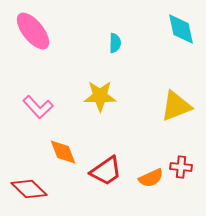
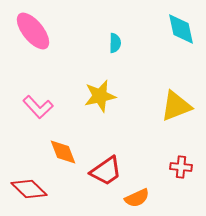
yellow star: rotated 12 degrees counterclockwise
orange semicircle: moved 14 px left, 20 px down
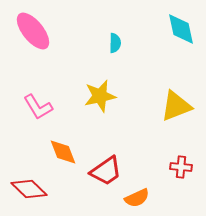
pink L-shape: rotated 12 degrees clockwise
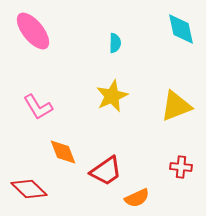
yellow star: moved 12 px right; rotated 12 degrees counterclockwise
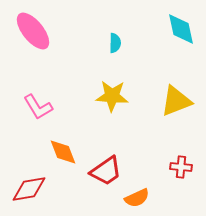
yellow star: rotated 28 degrees clockwise
yellow triangle: moved 5 px up
red diamond: rotated 54 degrees counterclockwise
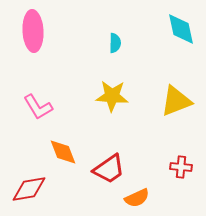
pink ellipse: rotated 36 degrees clockwise
red trapezoid: moved 3 px right, 2 px up
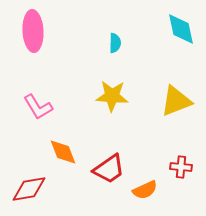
orange semicircle: moved 8 px right, 8 px up
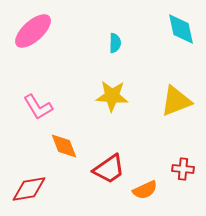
pink ellipse: rotated 51 degrees clockwise
orange diamond: moved 1 px right, 6 px up
red cross: moved 2 px right, 2 px down
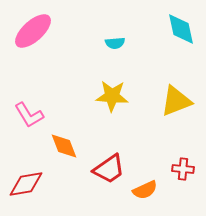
cyan semicircle: rotated 84 degrees clockwise
pink L-shape: moved 9 px left, 8 px down
red diamond: moved 3 px left, 5 px up
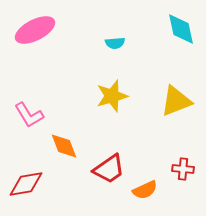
pink ellipse: moved 2 px right, 1 px up; rotated 15 degrees clockwise
yellow star: rotated 20 degrees counterclockwise
